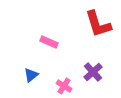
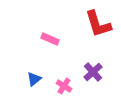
pink rectangle: moved 1 px right, 3 px up
blue triangle: moved 3 px right, 4 px down
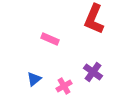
red L-shape: moved 4 px left, 5 px up; rotated 40 degrees clockwise
purple cross: rotated 12 degrees counterclockwise
pink cross: rotated 28 degrees clockwise
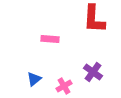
red L-shape: rotated 20 degrees counterclockwise
pink rectangle: rotated 18 degrees counterclockwise
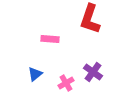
red L-shape: moved 4 px left; rotated 16 degrees clockwise
blue triangle: moved 1 px right, 5 px up
pink cross: moved 2 px right, 3 px up
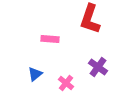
purple cross: moved 5 px right, 5 px up
pink cross: rotated 21 degrees counterclockwise
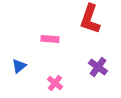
blue triangle: moved 16 px left, 8 px up
pink cross: moved 11 px left
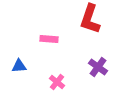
pink rectangle: moved 1 px left
blue triangle: rotated 35 degrees clockwise
pink cross: moved 2 px right, 1 px up
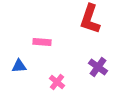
pink rectangle: moved 7 px left, 3 px down
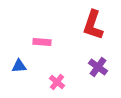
red L-shape: moved 3 px right, 6 px down
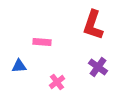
pink cross: rotated 14 degrees clockwise
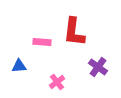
red L-shape: moved 19 px left, 7 px down; rotated 12 degrees counterclockwise
